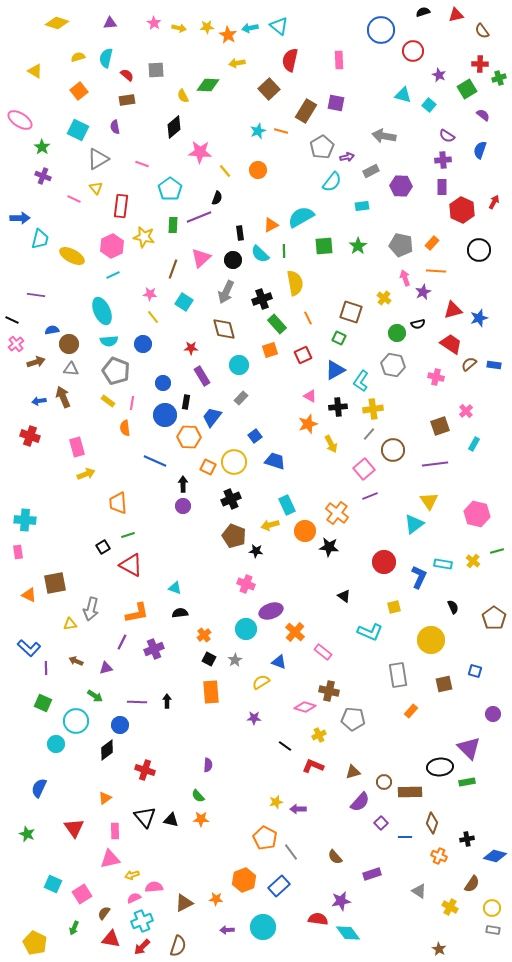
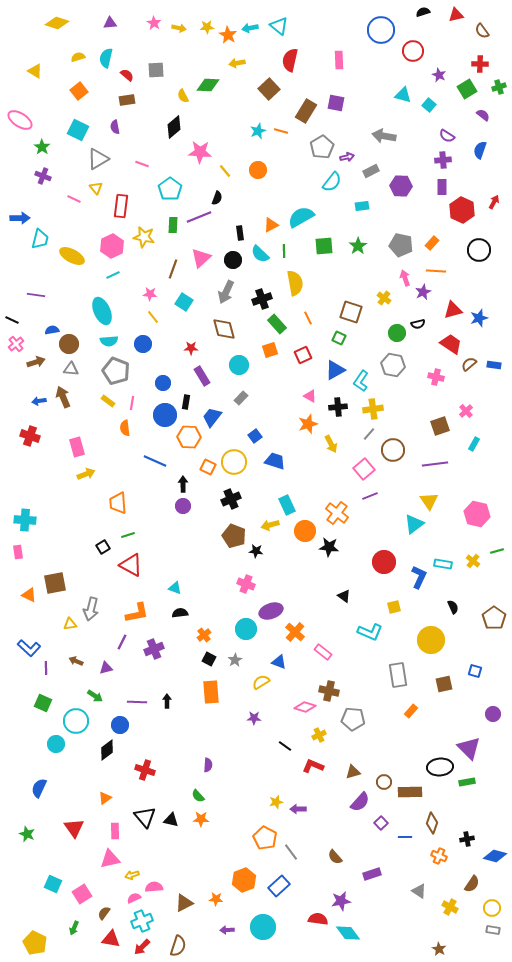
green cross at (499, 78): moved 9 px down
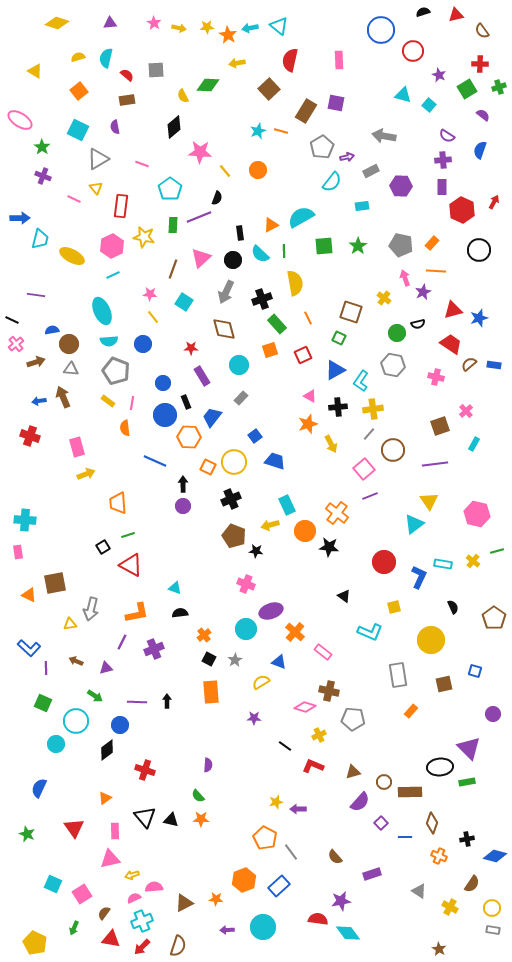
black rectangle at (186, 402): rotated 32 degrees counterclockwise
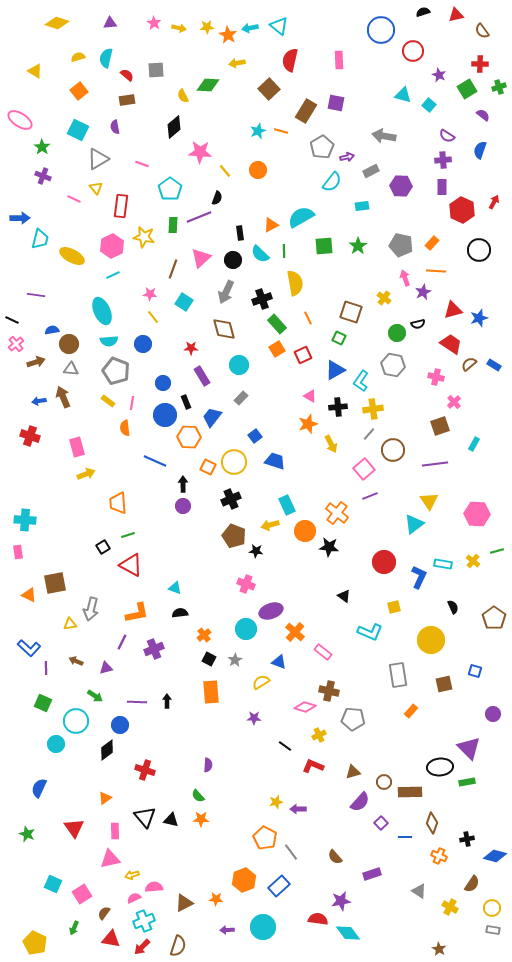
orange square at (270, 350): moved 7 px right, 1 px up; rotated 14 degrees counterclockwise
blue rectangle at (494, 365): rotated 24 degrees clockwise
pink cross at (466, 411): moved 12 px left, 9 px up
pink hexagon at (477, 514): rotated 10 degrees counterclockwise
cyan cross at (142, 921): moved 2 px right
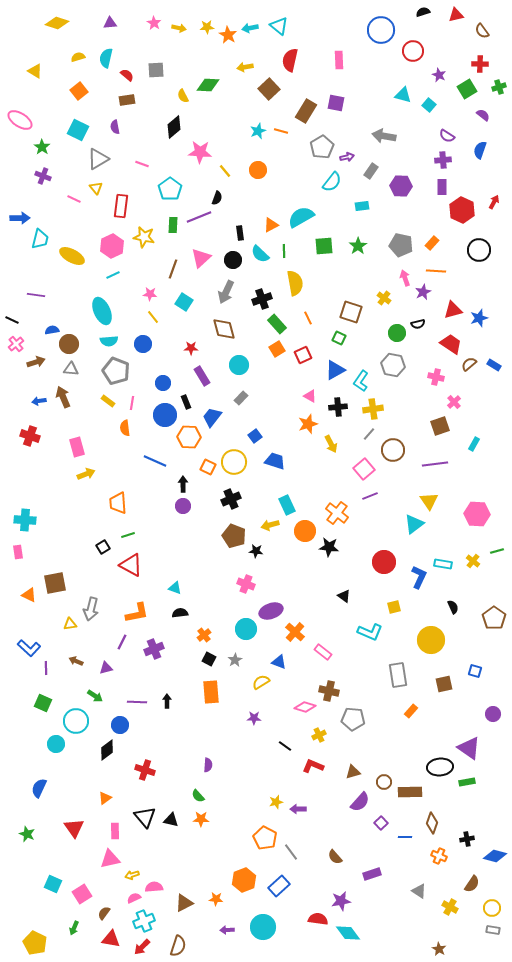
yellow arrow at (237, 63): moved 8 px right, 4 px down
gray rectangle at (371, 171): rotated 28 degrees counterclockwise
purple triangle at (469, 748): rotated 10 degrees counterclockwise
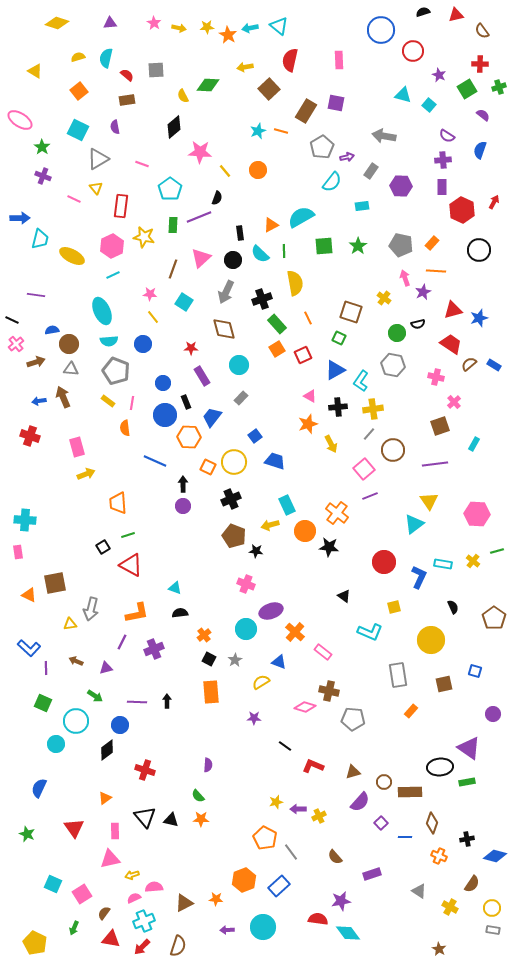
yellow cross at (319, 735): moved 81 px down
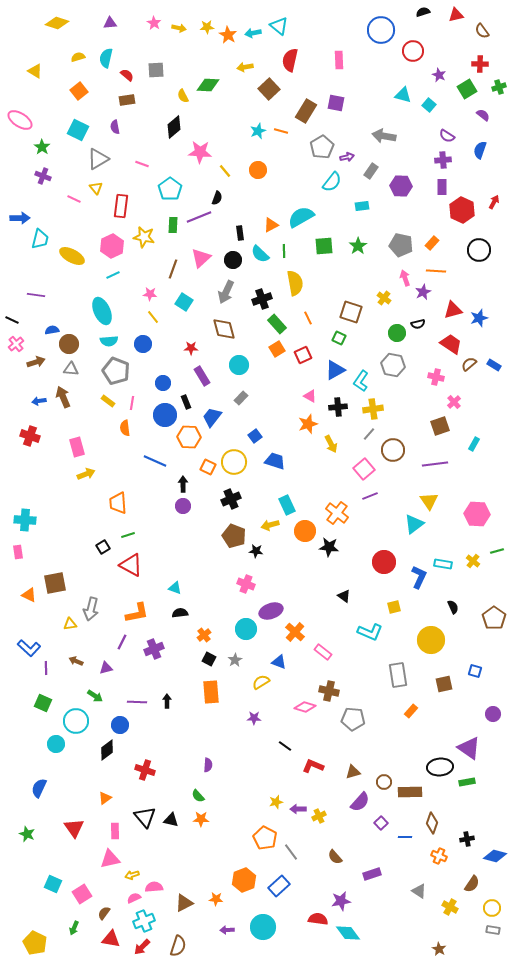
cyan arrow at (250, 28): moved 3 px right, 5 px down
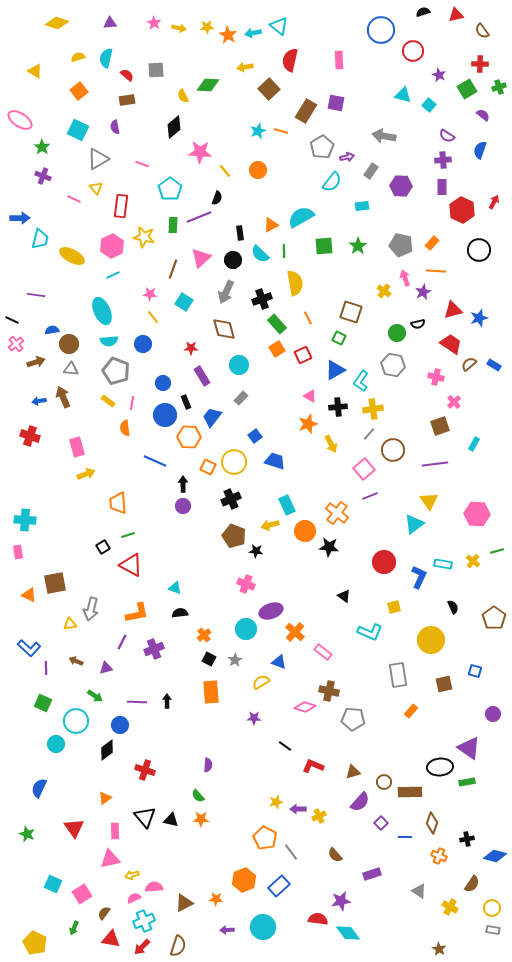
yellow cross at (384, 298): moved 7 px up
brown semicircle at (335, 857): moved 2 px up
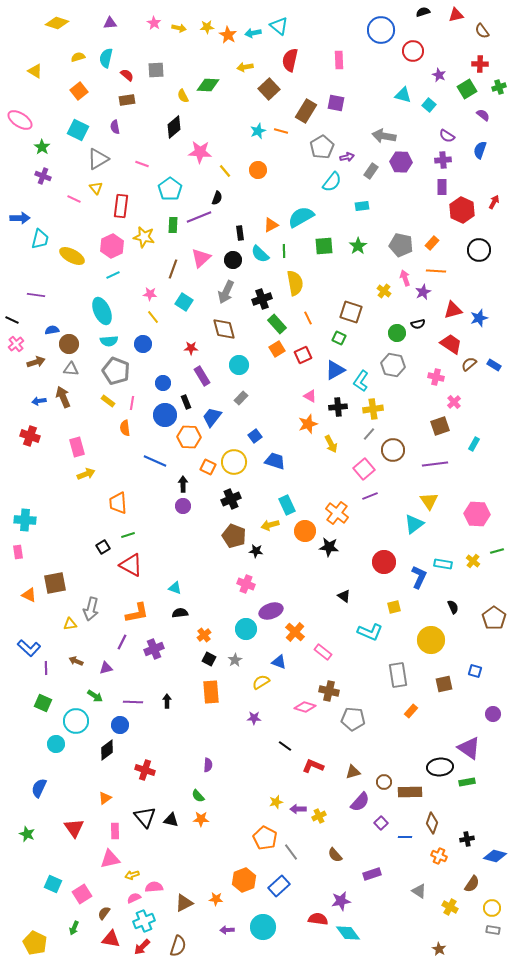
purple hexagon at (401, 186): moved 24 px up
purple line at (137, 702): moved 4 px left
